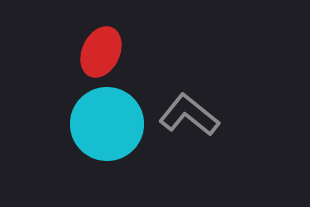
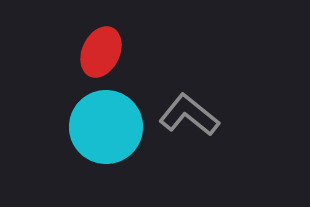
cyan circle: moved 1 px left, 3 px down
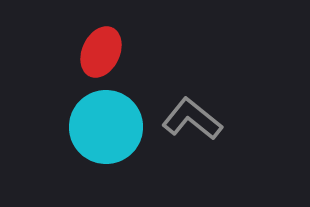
gray L-shape: moved 3 px right, 4 px down
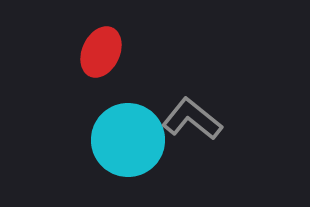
cyan circle: moved 22 px right, 13 px down
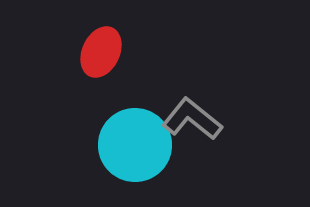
cyan circle: moved 7 px right, 5 px down
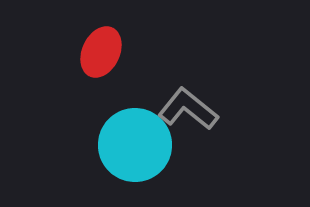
gray L-shape: moved 4 px left, 10 px up
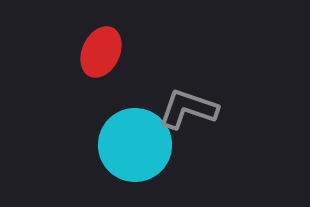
gray L-shape: rotated 20 degrees counterclockwise
